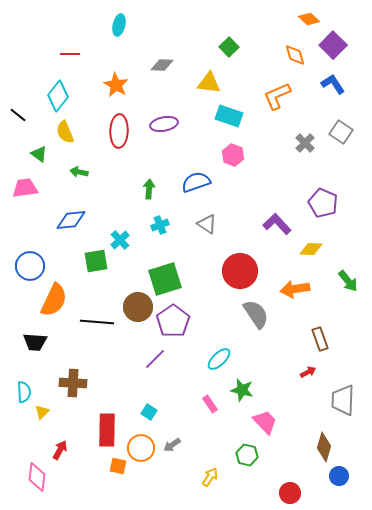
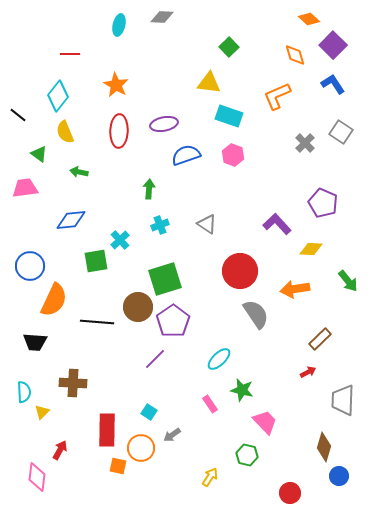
gray diamond at (162, 65): moved 48 px up
blue semicircle at (196, 182): moved 10 px left, 27 px up
brown rectangle at (320, 339): rotated 65 degrees clockwise
gray arrow at (172, 445): moved 10 px up
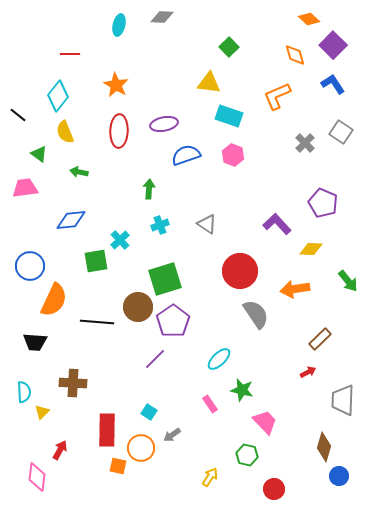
red circle at (290, 493): moved 16 px left, 4 px up
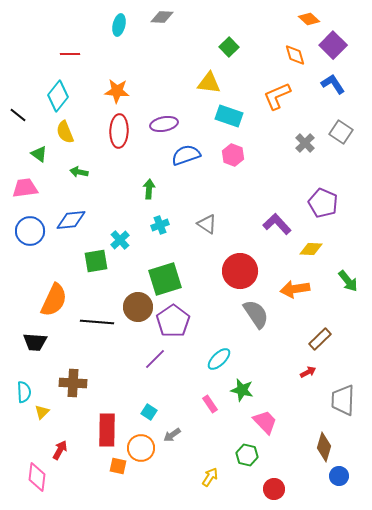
orange star at (116, 85): moved 1 px right, 6 px down; rotated 25 degrees counterclockwise
blue circle at (30, 266): moved 35 px up
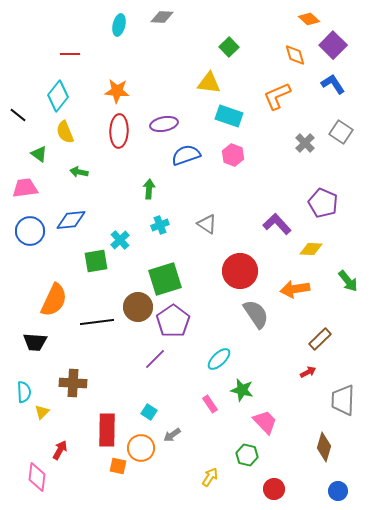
black line at (97, 322): rotated 12 degrees counterclockwise
blue circle at (339, 476): moved 1 px left, 15 px down
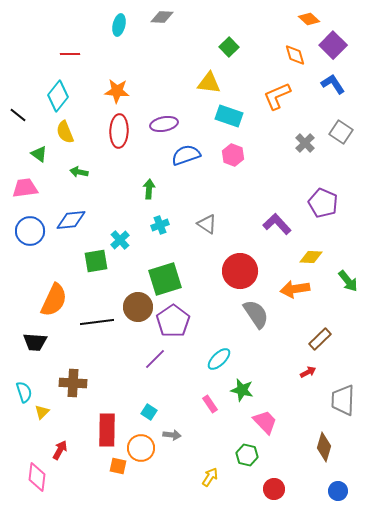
yellow diamond at (311, 249): moved 8 px down
cyan semicircle at (24, 392): rotated 15 degrees counterclockwise
gray arrow at (172, 435): rotated 138 degrees counterclockwise
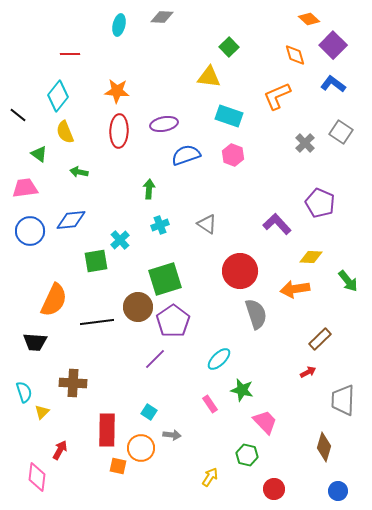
yellow triangle at (209, 83): moved 6 px up
blue L-shape at (333, 84): rotated 20 degrees counterclockwise
purple pentagon at (323, 203): moved 3 px left
gray semicircle at (256, 314): rotated 16 degrees clockwise
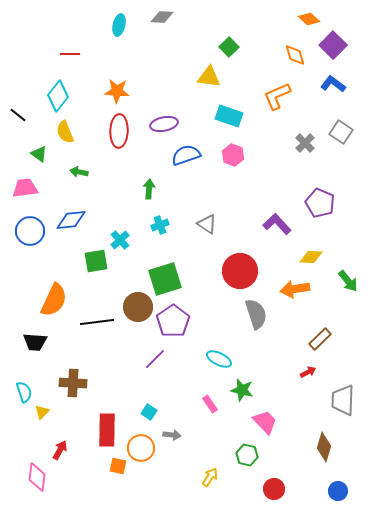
cyan ellipse at (219, 359): rotated 70 degrees clockwise
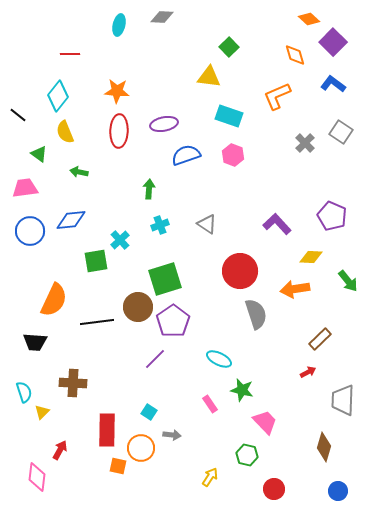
purple square at (333, 45): moved 3 px up
purple pentagon at (320, 203): moved 12 px right, 13 px down
